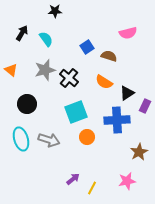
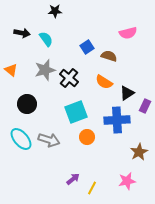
black arrow: rotated 70 degrees clockwise
cyan ellipse: rotated 25 degrees counterclockwise
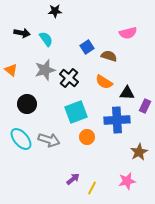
black triangle: rotated 35 degrees clockwise
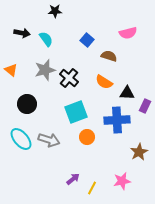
blue square: moved 7 px up; rotated 16 degrees counterclockwise
pink star: moved 5 px left
